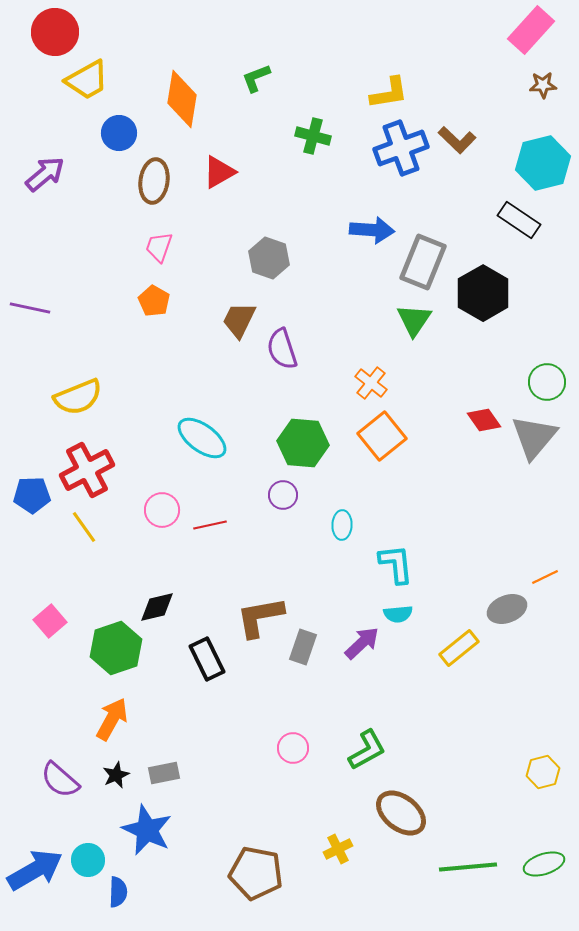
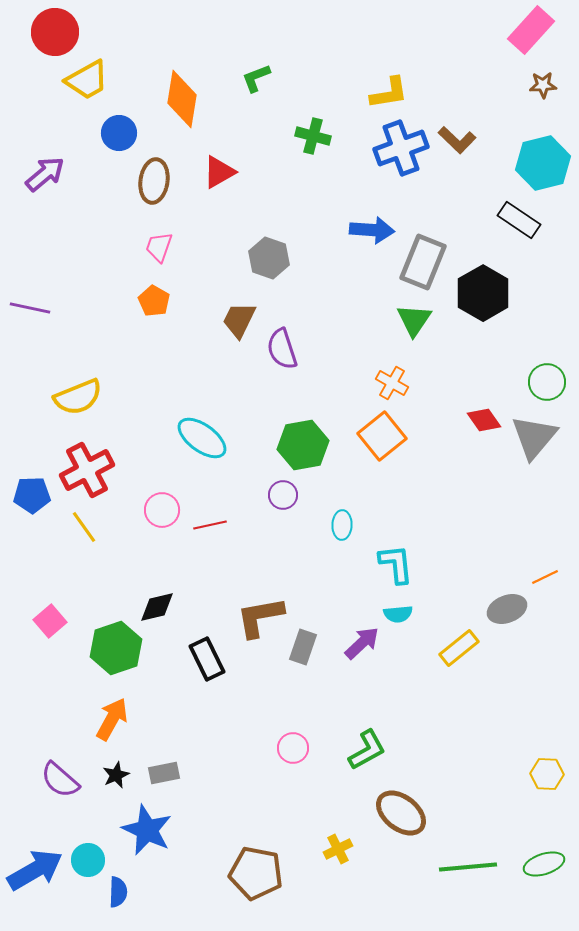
orange cross at (371, 383): moved 21 px right; rotated 8 degrees counterclockwise
green hexagon at (303, 443): moved 2 px down; rotated 15 degrees counterclockwise
yellow hexagon at (543, 772): moved 4 px right, 2 px down; rotated 16 degrees clockwise
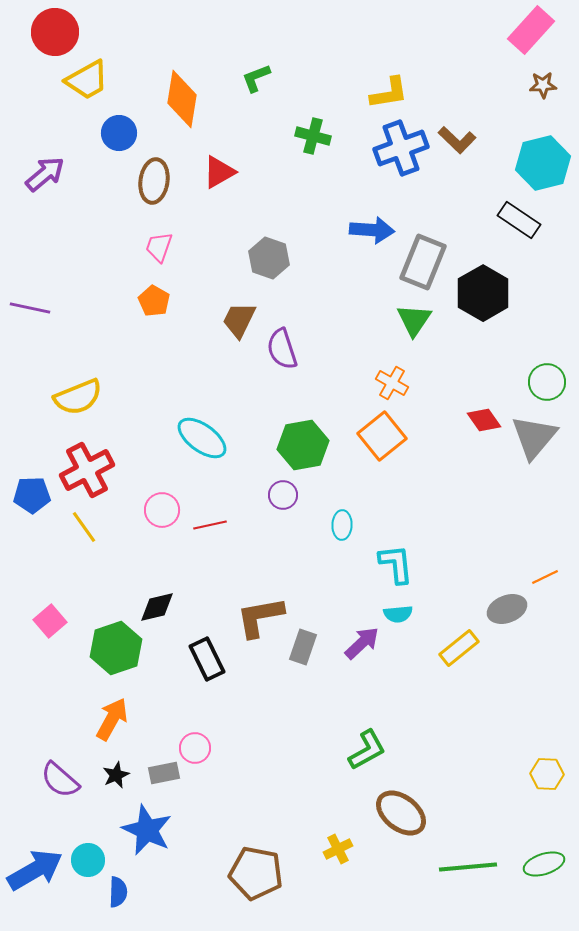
pink circle at (293, 748): moved 98 px left
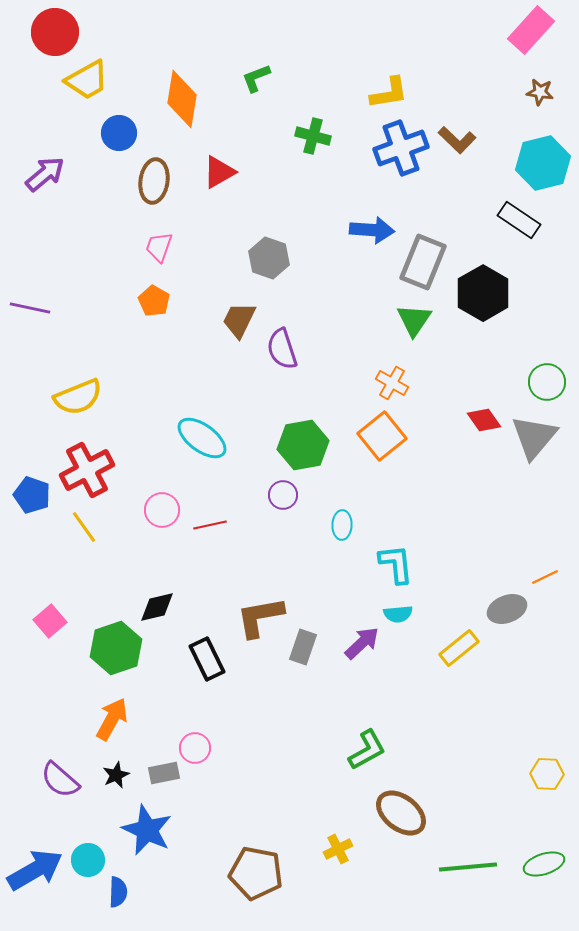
brown star at (543, 85): moved 3 px left, 7 px down; rotated 12 degrees clockwise
blue pentagon at (32, 495): rotated 21 degrees clockwise
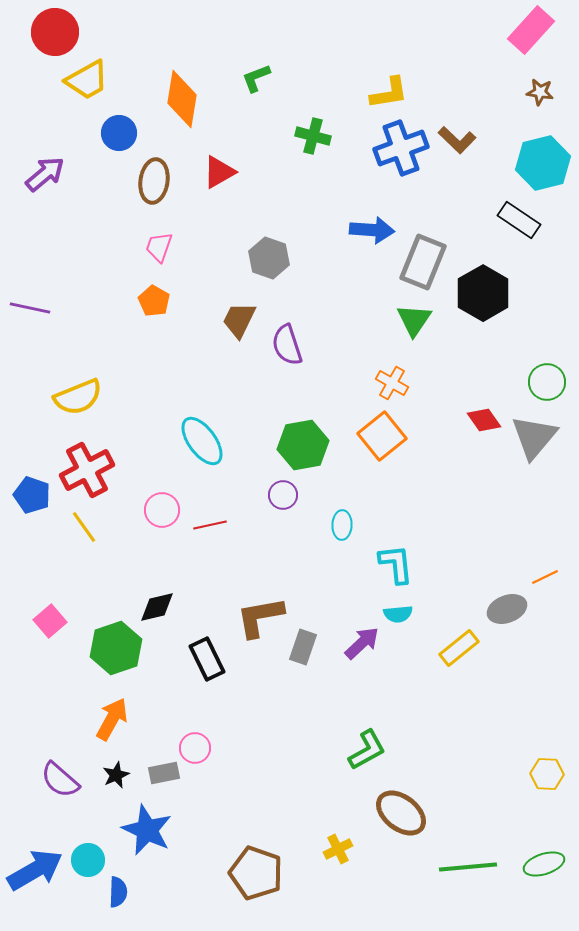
purple semicircle at (282, 349): moved 5 px right, 4 px up
cyan ellipse at (202, 438): moved 3 px down; rotated 18 degrees clockwise
brown pentagon at (256, 873): rotated 8 degrees clockwise
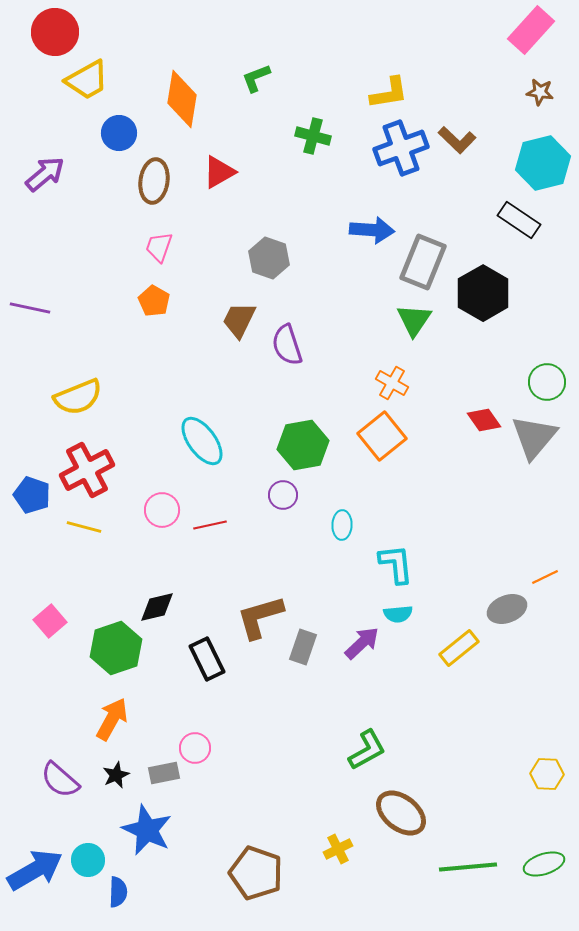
yellow line at (84, 527): rotated 40 degrees counterclockwise
brown L-shape at (260, 617): rotated 6 degrees counterclockwise
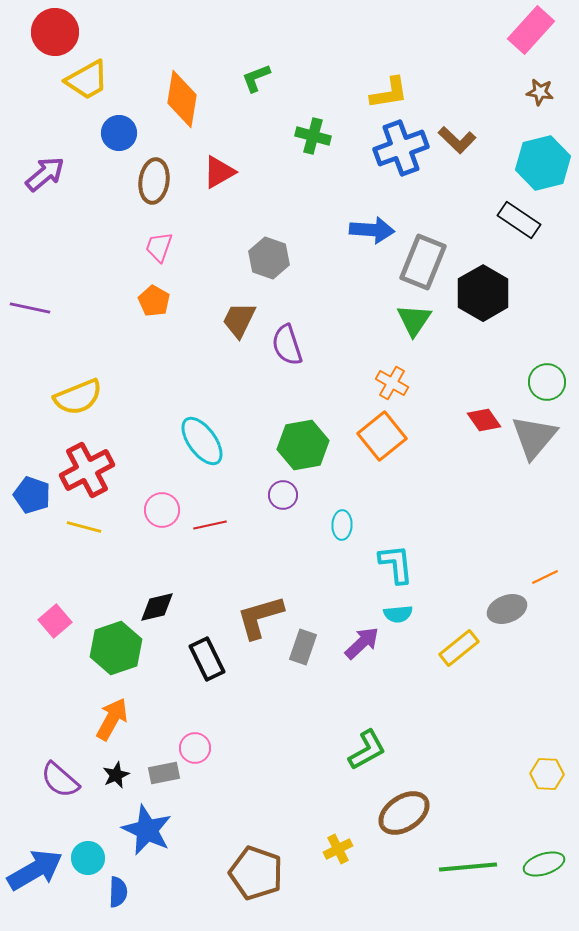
pink square at (50, 621): moved 5 px right
brown ellipse at (401, 813): moved 3 px right; rotated 72 degrees counterclockwise
cyan circle at (88, 860): moved 2 px up
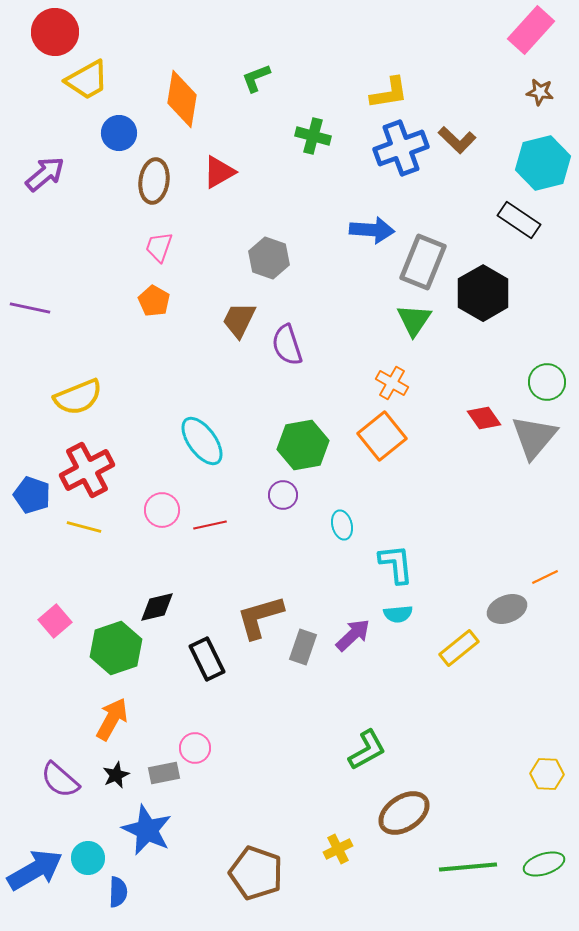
red diamond at (484, 420): moved 2 px up
cyan ellipse at (342, 525): rotated 16 degrees counterclockwise
purple arrow at (362, 643): moved 9 px left, 8 px up
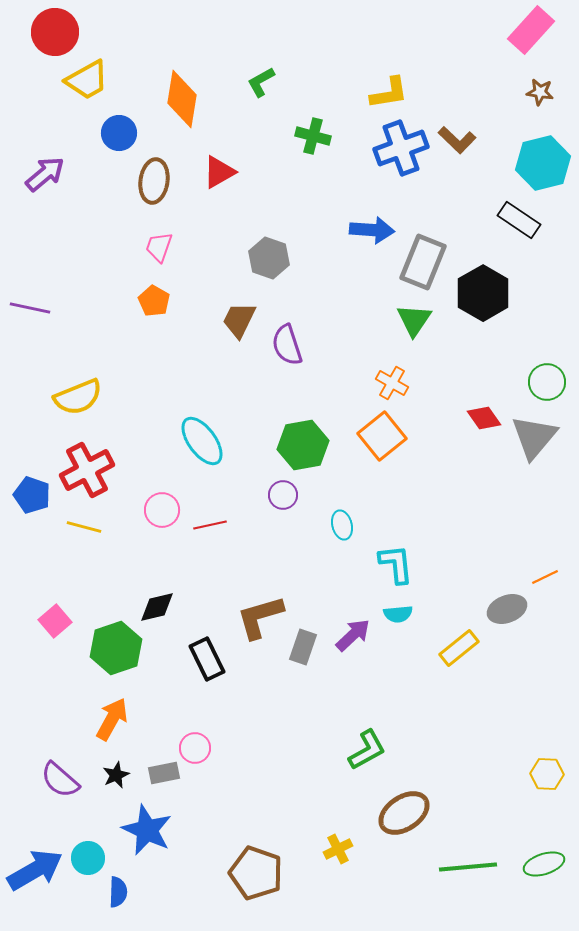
green L-shape at (256, 78): moved 5 px right, 4 px down; rotated 8 degrees counterclockwise
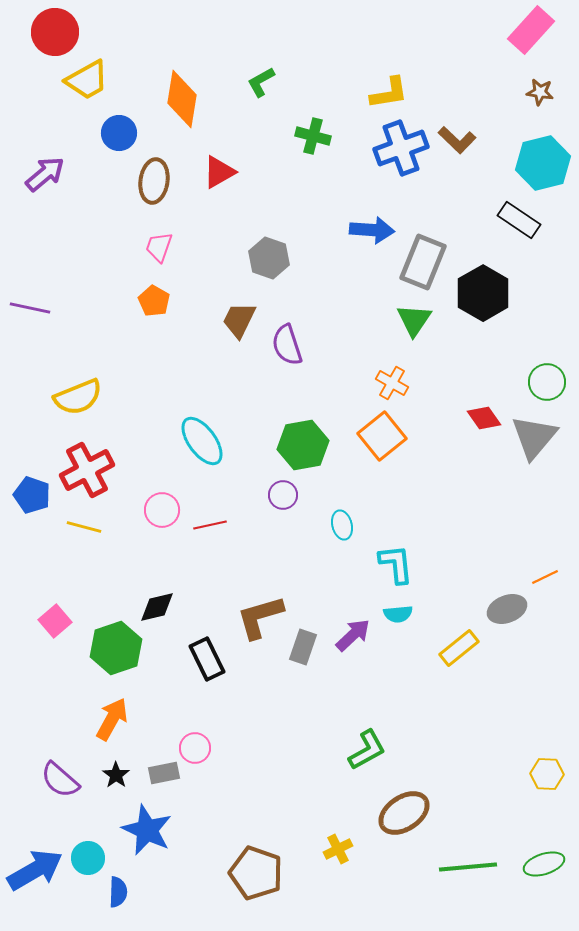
black star at (116, 775): rotated 12 degrees counterclockwise
